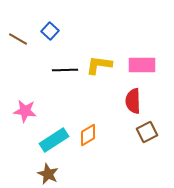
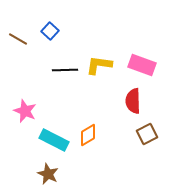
pink rectangle: rotated 20 degrees clockwise
pink star: rotated 15 degrees clockwise
brown square: moved 2 px down
cyan rectangle: rotated 60 degrees clockwise
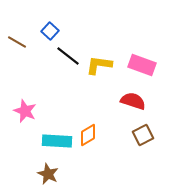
brown line: moved 1 px left, 3 px down
black line: moved 3 px right, 14 px up; rotated 40 degrees clockwise
red semicircle: rotated 110 degrees clockwise
brown square: moved 4 px left, 1 px down
cyan rectangle: moved 3 px right, 1 px down; rotated 24 degrees counterclockwise
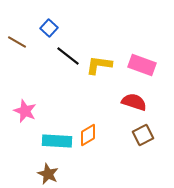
blue square: moved 1 px left, 3 px up
red semicircle: moved 1 px right, 1 px down
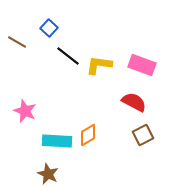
red semicircle: rotated 10 degrees clockwise
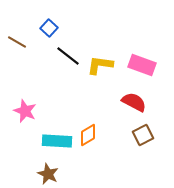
yellow L-shape: moved 1 px right
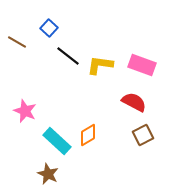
cyan rectangle: rotated 40 degrees clockwise
